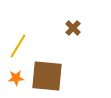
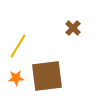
brown square: rotated 12 degrees counterclockwise
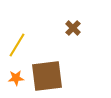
yellow line: moved 1 px left, 1 px up
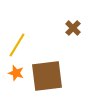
orange star: moved 5 px up; rotated 21 degrees clockwise
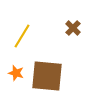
yellow line: moved 5 px right, 9 px up
brown square: rotated 12 degrees clockwise
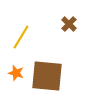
brown cross: moved 4 px left, 4 px up
yellow line: moved 1 px left, 1 px down
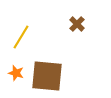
brown cross: moved 8 px right
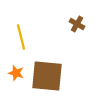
brown cross: rotated 14 degrees counterclockwise
yellow line: rotated 45 degrees counterclockwise
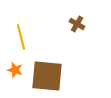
orange star: moved 1 px left, 3 px up
